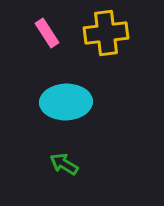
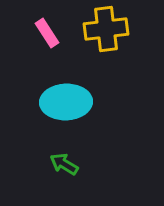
yellow cross: moved 4 px up
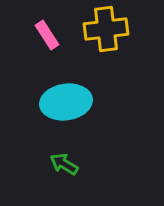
pink rectangle: moved 2 px down
cyan ellipse: rotated 6 degrees counterclockwise
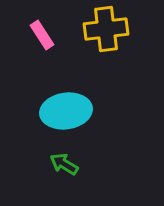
pink rectangle: moved 5 px left
cyan ellipse: moved 9 px down
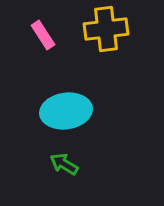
pink rectangle: moved 1 px right
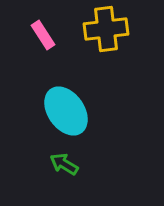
cyan ellipse: rotated 63 degrees clockwise
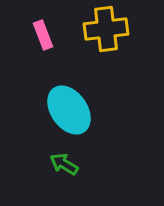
pink rectangle: rotated 12 degrees clockwise
cyan ellipse: moved 3 px right, 1 px up
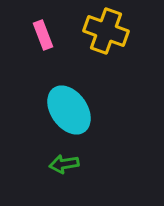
yellow cross: moved 2 px down; rotated 27 degrees clockwise
green arrow: rotated 40 degrees counterclockwise
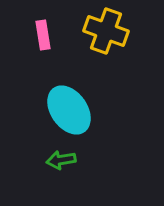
pink rectangle: rotated 12 degrees clockwise
green arrow: moved 3 px left, 4 px up
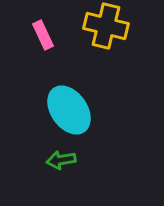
yellow cross: moved 5 px up; rotated 6 degrees counterclockwise
pink rectangle: rotated 16 degrees counterclockwise
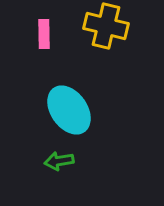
pink rectangle: moved 1 px right, 1 px up; rotated 24 degrees clockwise
green arrow: moved 2 px left, 1 px down
